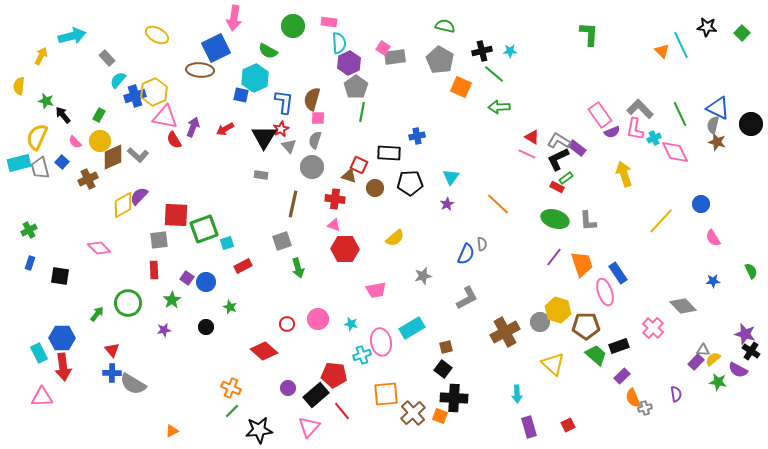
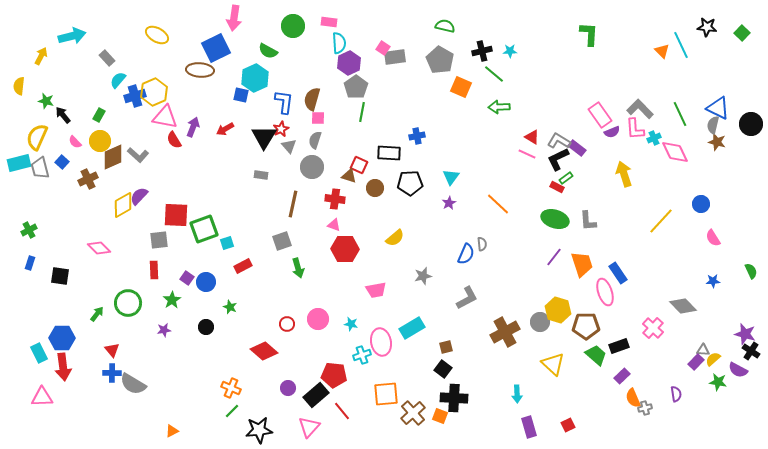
pink L-shape at (635, 129): rotated 15 degrees counterclockwise
purple star at (447, 204): moved 2 px right, 1 px up
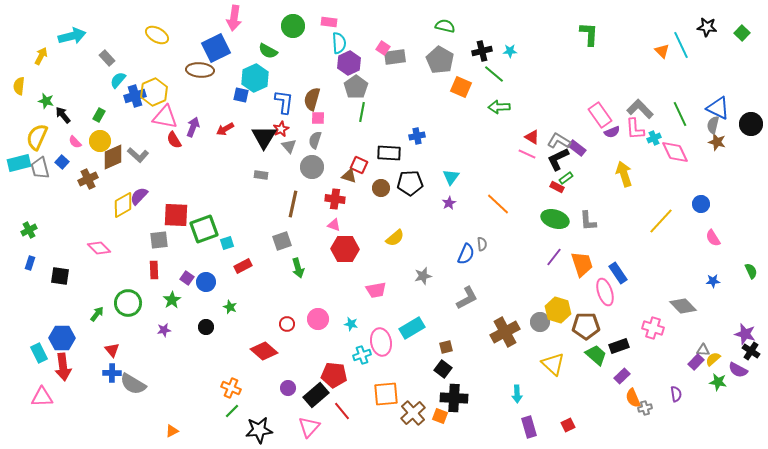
brown circle at (375, 188): moved 6 px right
pink cross at (653, 328): rotated 25 degrees counterclockwise
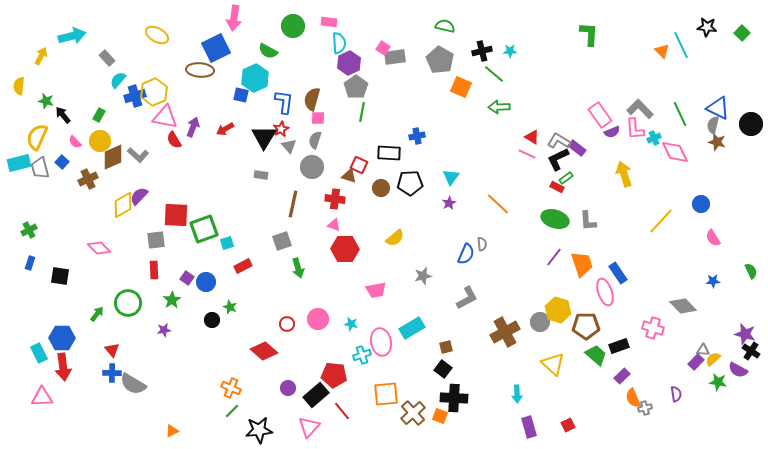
gray square at (159, 240): moved 3 px left
black circle at (206, 327): moved 6 px right, 7 px up
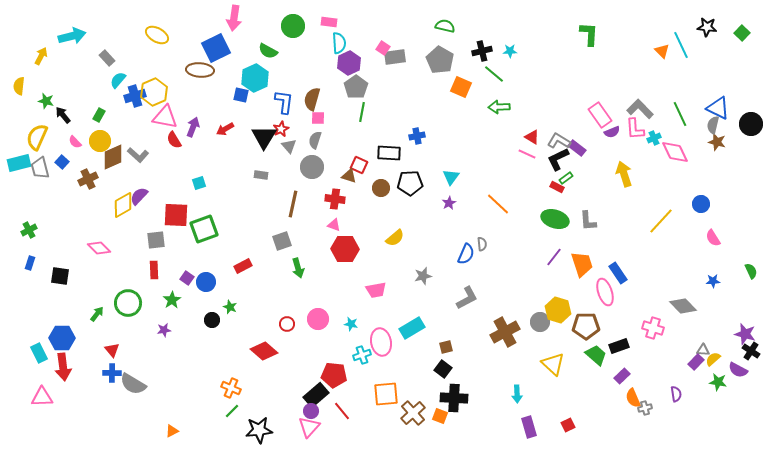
cyan square at (227, 243): moved 28 px left, 60 px up
purple circle at (288, 388): moved 23 px right, 23 px down
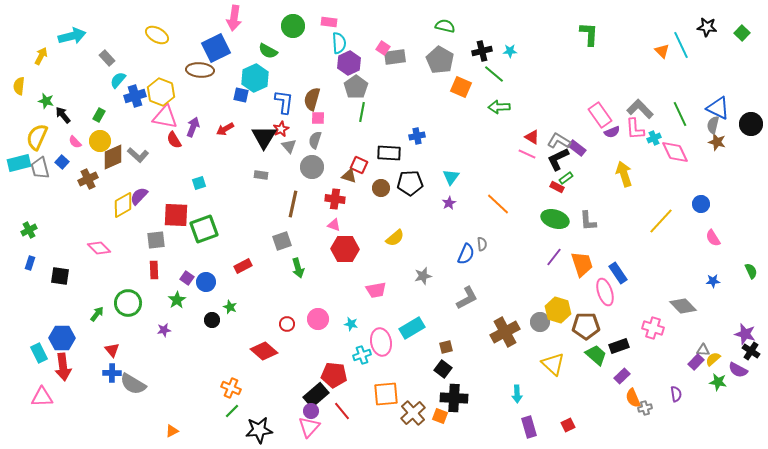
yellow hexagon at (154, 92): moved 7 px right; rotated 16 degrees counterclockwise
green star at (172, 300): moved 5 px right
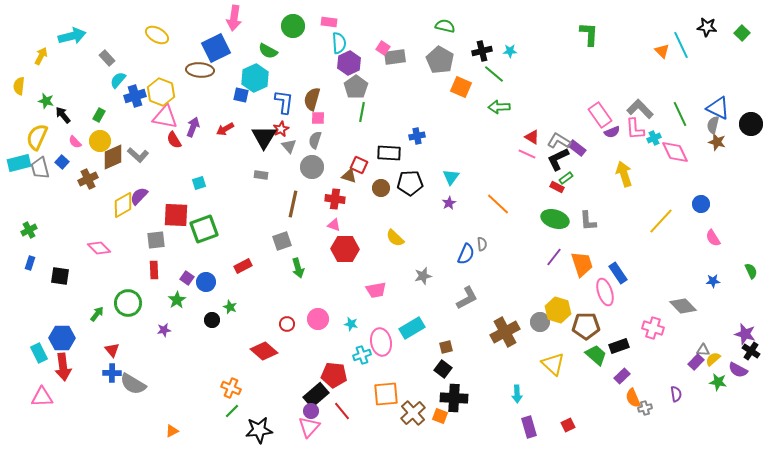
yellow semicircle at (395, 238): rotated 84 degrees clockwise
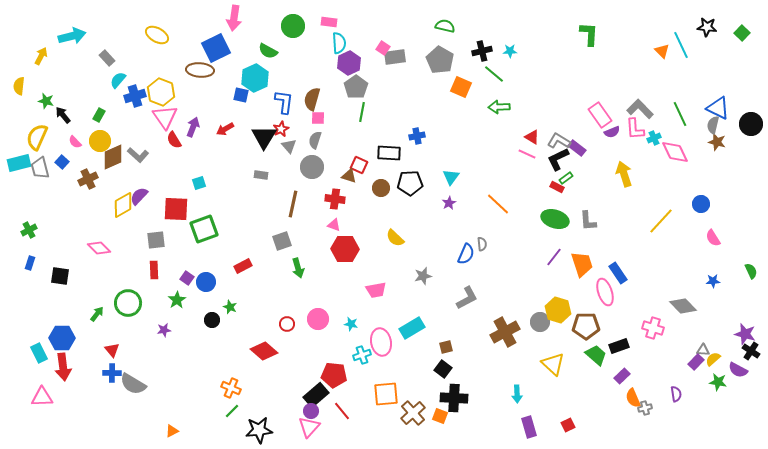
pink triangle at (165, 117): rotated 44 degrees clockwise
red square at (176, 215): moved 6 px up
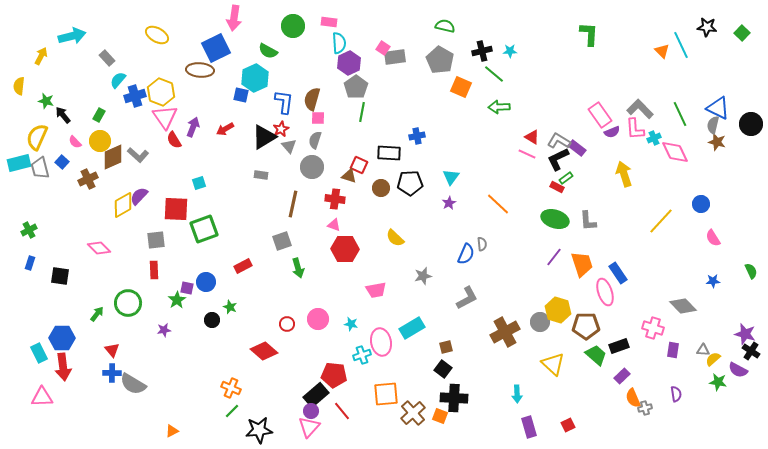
black triangle at (264, 137): rotated 28 degrees clockwise
purple square at (187, 278): moved 10 px down; rotated 24 degrees counterclockwise
purple rectangle at (696, 362): moved 23 px left, 12 px up; rotated 35 degrees counterclockwise
